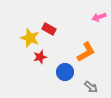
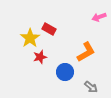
yellow star: rotated 18 degrees clockwise
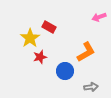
red rectangle: moved 2 px up
blue circle: moved 1 px up
gray arrow: rotated 48 degrees counterclockwise
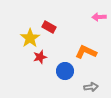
pink arrow: rotated 16 degrees clockwise
orange L-shape: rotated 125 degrees counterclockwise
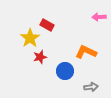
red rectangle: moved 2 px left, 2 px up
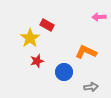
red star: moved 3 px left, 4 px down
blue circle: moved 1 px left, 1 px down
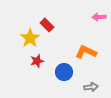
red rectangle: rotated 16 degrees clockwise
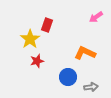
pink arrow: moved 3 px left; rotated 32 degrees counterclockwise
red rectangle: rotated 64 degrees clockwise
yellow star: moved 1 px down
orange L-shape: moved 1 px left, 1 px down
blue circle: moved 4 px right, 5 px down
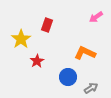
yellow star: moved 9 px left
red star: rotated 16 degrees counterclockwise
gray arrow: moved 1 px down; rotated 24 degrees counterclockwise
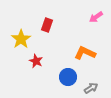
red star: moved 1 px left; rotated 16 degrees counterclockwise
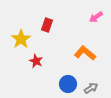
orange L-shape: rotated 15 degrees clockwise
blue circle: moved 7 px down
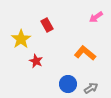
red rectangle: rotated 48 degrees counterclockwise
